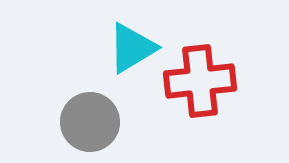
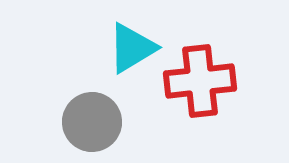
gray circle: moved 2 px right
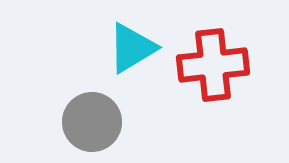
red cross: moved 13 px right, 16 px up
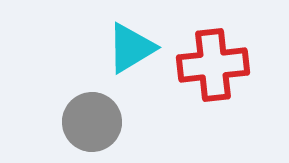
cyan triangle: moved 1 px left
